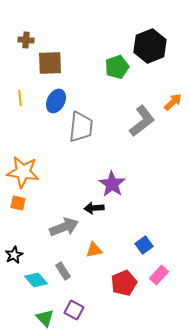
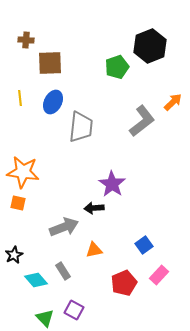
blue ellipse: moved 3 px left, 1 px down
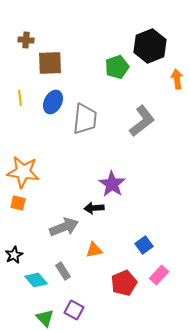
orange arrow: moved 4 px right, 23 px up; rotated 54 degrees counterclockwise
gray trapezoid: moved 4 px right, 8 px up
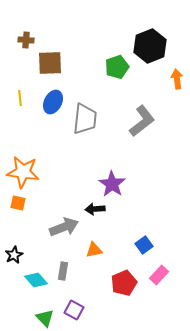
black arrow: moved 1 px right, 1 px down
gray rectangle: rotated 42 degrees clockwise
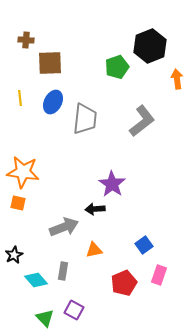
pink rectangle: rotated 24 degrees counterclockwise
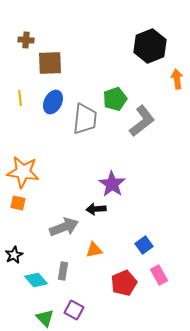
green pentagon: moved 2 px left, 32 px down
black arrow: moved 1 px right
pink rectangle: rotated 48 degrees counterclockwise
